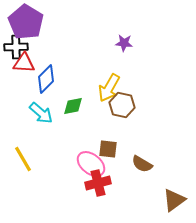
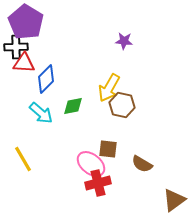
purple star: moved 2 px up
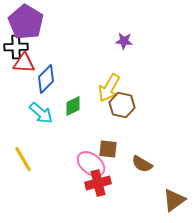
green diamond: rotated 15 degrees counterclockwise
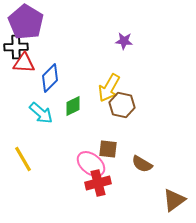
blue diamond: moved 4 px right, 1 px up
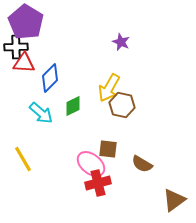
purple star: moved 3 px left, 1 px down; rotated 18 degrees clockwise
